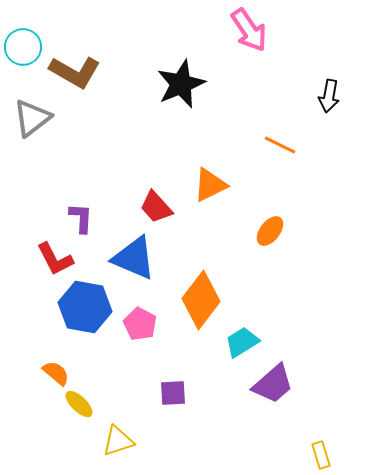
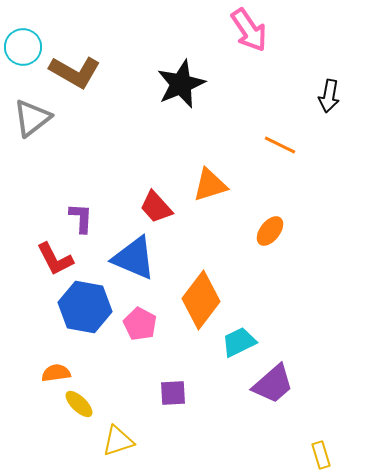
orange triangle: rotated 9 degrees clockwise
cyan trapezoid: moved 3 px left; rotated 6 degrees clockwise
orange semicircle: rotated 48 degrees counterclockwise
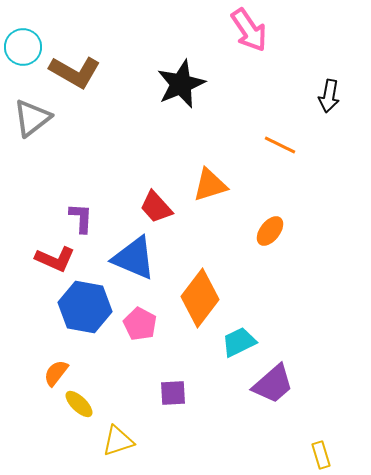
red L-shape: rotated 39 degrees counterclockwise
orange diamond: moved 1 px left, 2 px up
orange semicircle: rotated 44 degrees counterclockwise
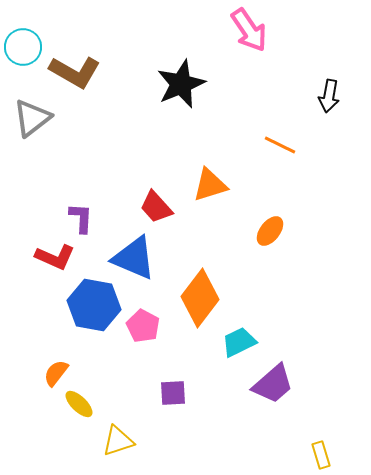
red L-shape: moved 2 px up
blue hexagon: moved 9 px right, 2 px up
pink pentagon: moved 3 px right, 2 px down
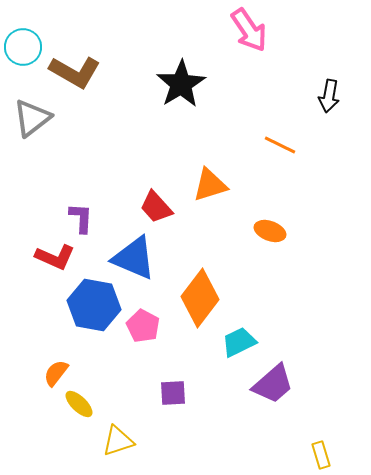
black star: rotated 9 degrees counterclockwise
orange ellipse: rotated 72 degrees clockwise
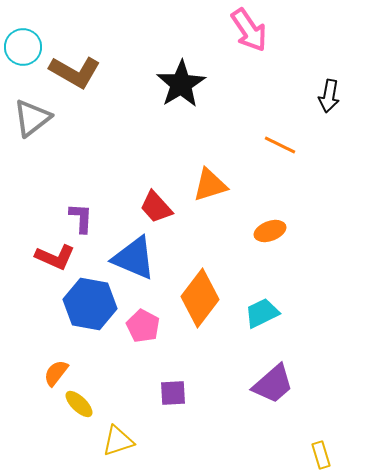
orange ellipse: rotated 40 degrees counterclockwise
blue hexagon: moved 4 px left, 1 px up
cyan trapezoid: moved 23 px right, 29 px up
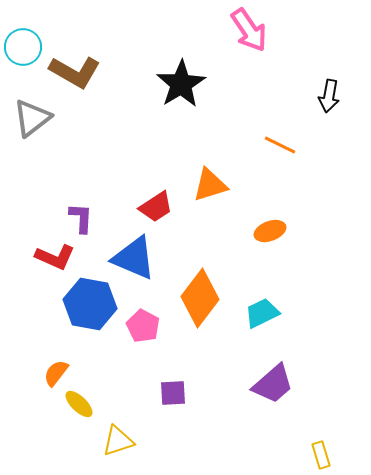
red trapezoid: rotated 81 degrees counterclockwise
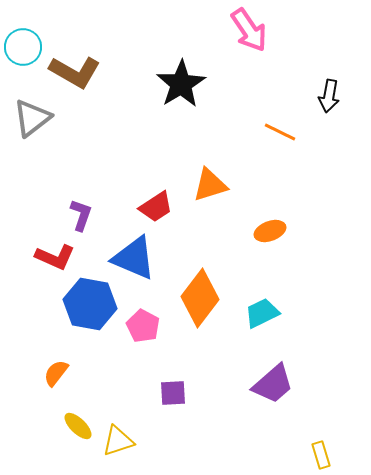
orange line: moved 13 px up
purple L-shape: moved 3 px up; rotated 16 degrees clockwise
yellow ellipse: moved 1 px left, 22 px down
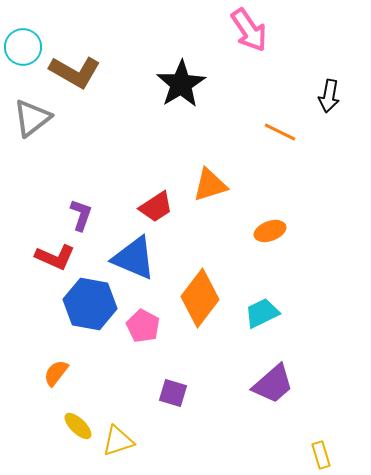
purple square: rotated 20 degrees clockwise
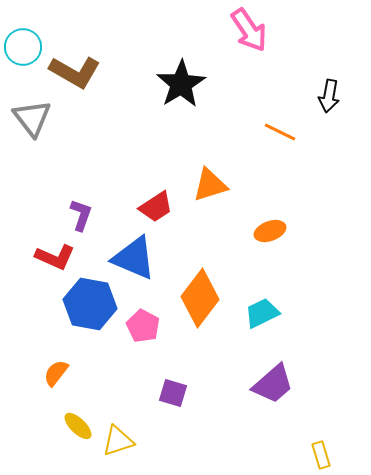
gray triangle: rotated 30 degrees counterclockwise
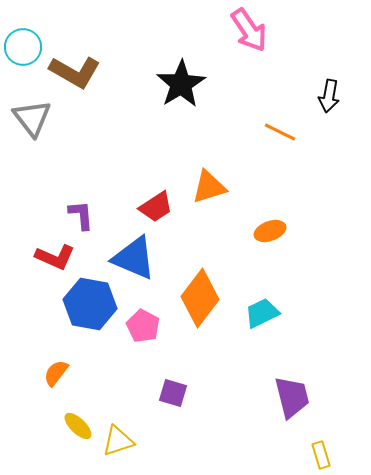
orange triangle: moved 1 px left, 2 px down
purple L-shape: rotated 24 degrees counterclockwise
purple trapezoid: moved 19 px right, 13 px down; rotated 63 degrees counterclockwise
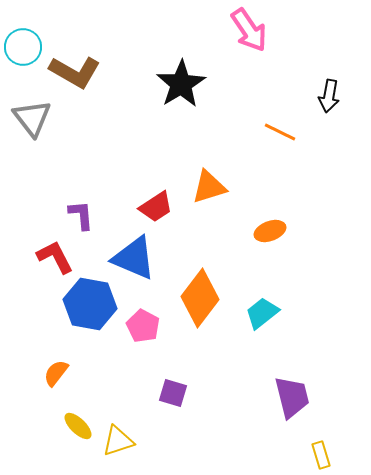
red L-shape: rotated 141 degrees counterclockwise
cyan trapezoid: rotated 12 degrees counterclockwise
